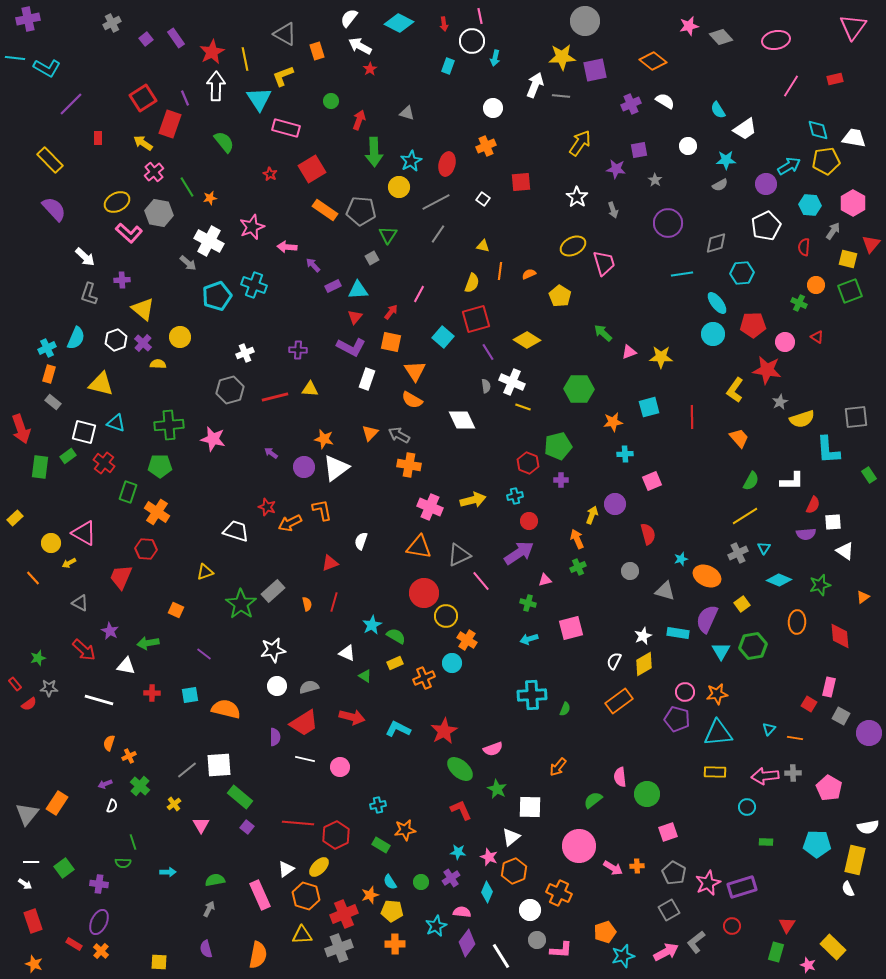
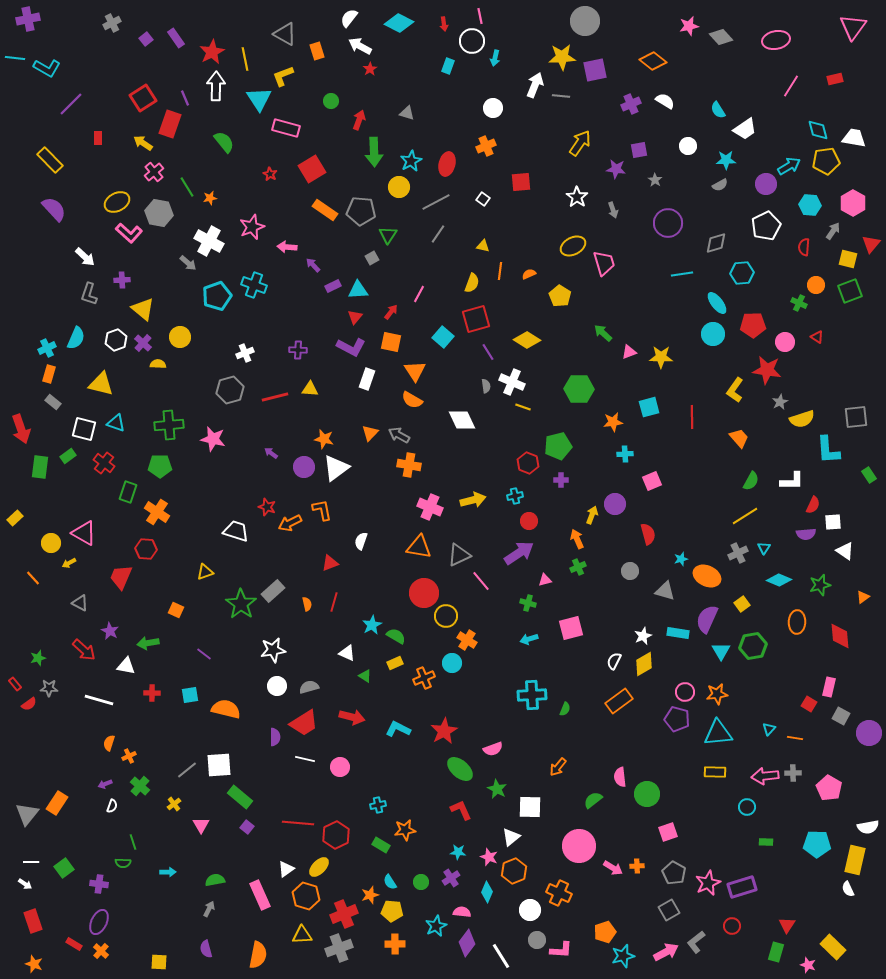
white square at (84, 432): moved 3 px up
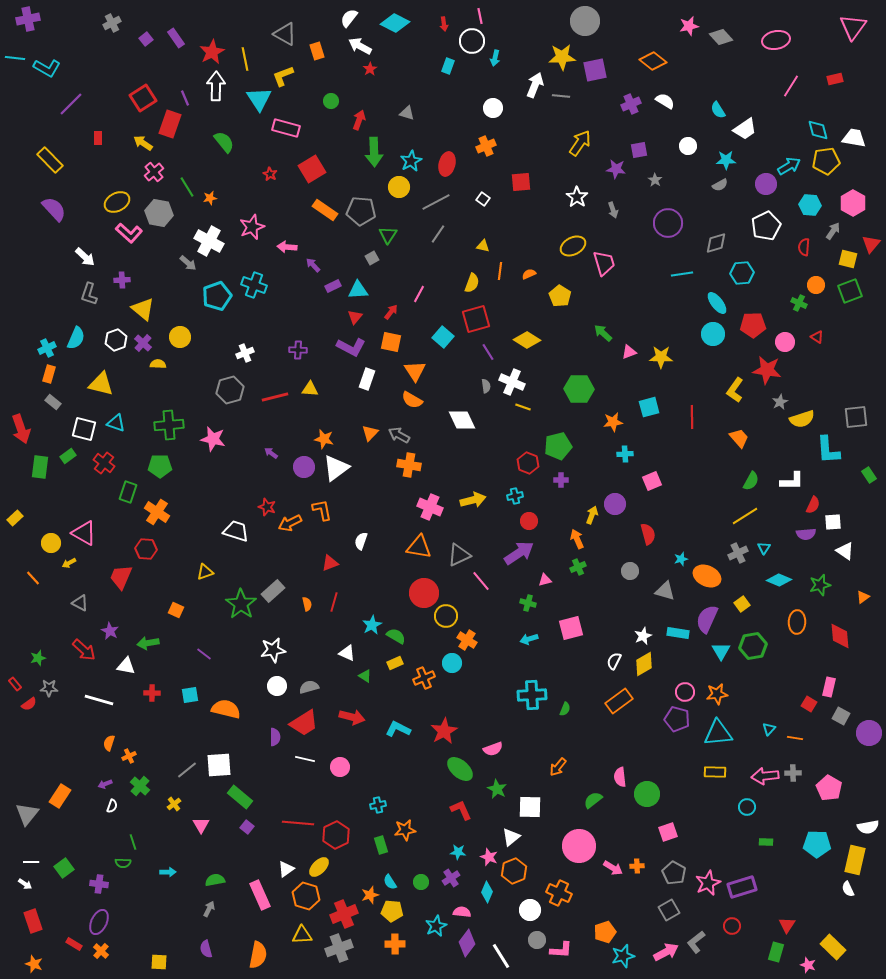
cyan diamond at (399, 23): moved 4 px left
orange rectangle at (57, 803): moved 3 px right, 7 px up
green rectangle at (381, 845): rotated 42 degrees clockwise
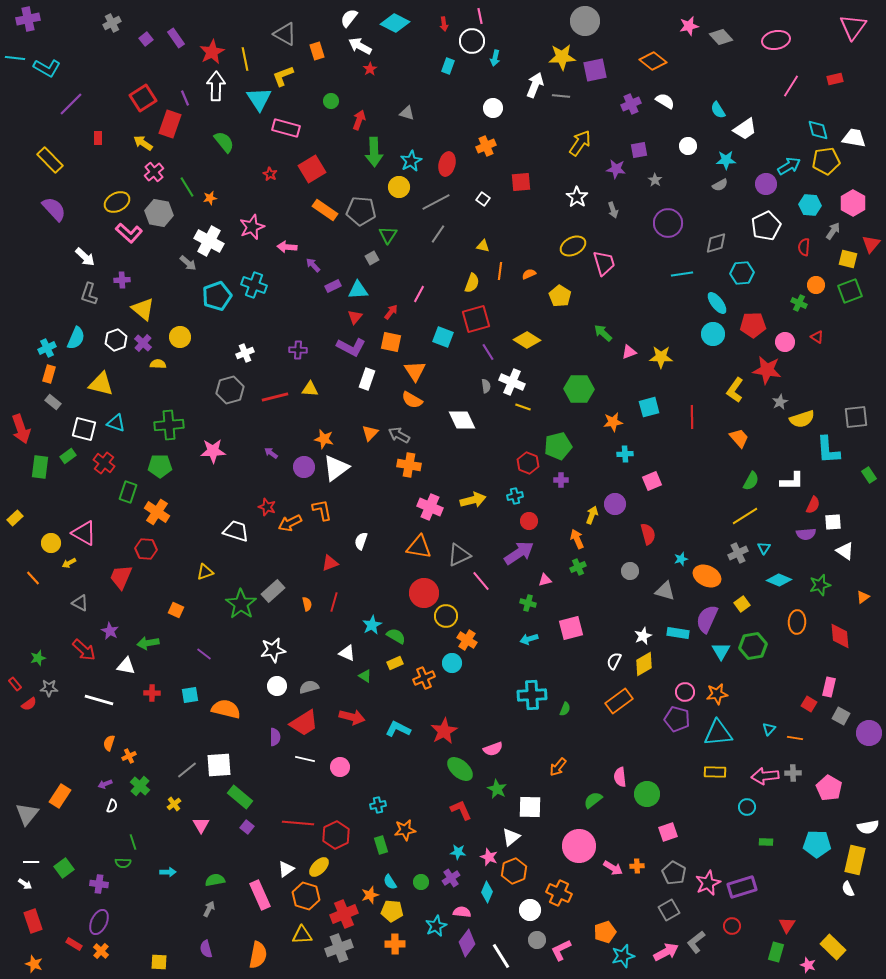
cyan square at (443, 337): rotated 20 degrees counterclockwise
pink star at (213, 439): moved 12 px down; rotated 15 degrees counterclockwise
pink L-shape at (561, 950): rotated 150 degrees clockwise
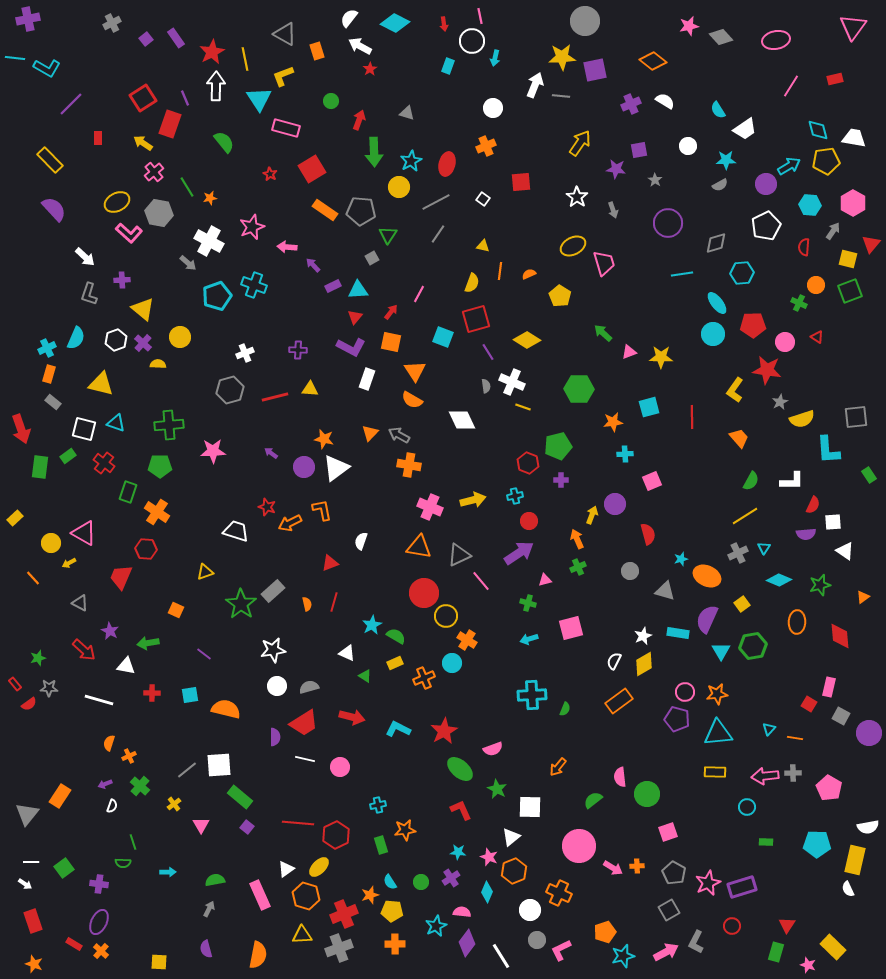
gray L-shape at (696, 942): rotated 25 degrees counterclockwise
